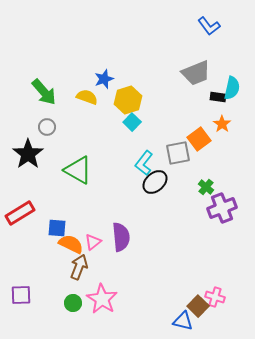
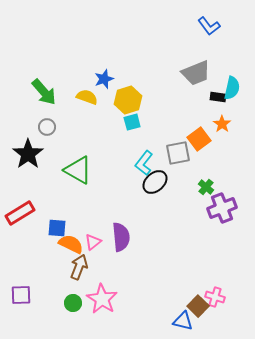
cyan square: rotated 30 degrees clockwise
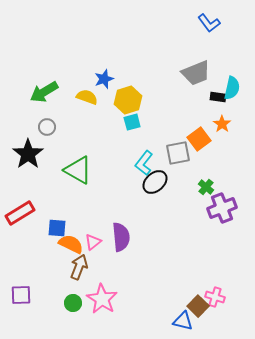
blue L-shape: moved 3 px up
green arrow: rotated 100 degrees clockwise
